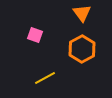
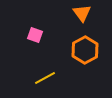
orange hexagon: moved 3 px right, 1 px down
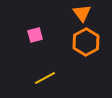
pink square: rotated 35 degrees counterclockwise
orange hexagon: moved 1 px right, 8 px up
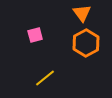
orange hexagon: moved 1 px down
yellow line: rotated 10 degrees counterclockwise
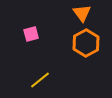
pink square: moved 4 px left, 1 px up
yellow line: moved 5 px left, 2 px down
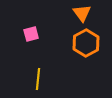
yellow line: moved 2 px left, 1 px up; rotated 45 degrees counterclockwise
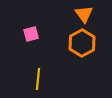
orange triangle: moved 2 px right, 1 px down
orange hexagon: moved 4 px left
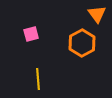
orange triangle: moved 13 px right
yellow line: rotated 10 degrees counterclockwise
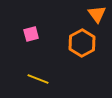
yellow line: rotated 65 degrees counterclockwise
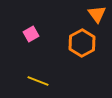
pink square: rotated 14 degrees counterclockwise
yellow line: moved 2 px down
